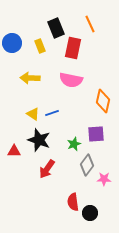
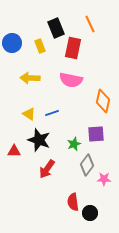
yellow triangle: moved 4 px left
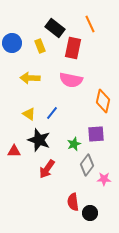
black rectangle: moved 1 px left; rotated 30 degrees counterclockwise
blue line: rotated 32 degrees counterclockwise
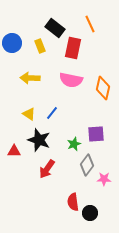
orange diamond: moved 13 px up
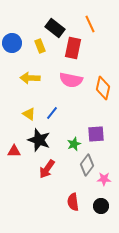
black circle: moved 11 px right, 7 px up
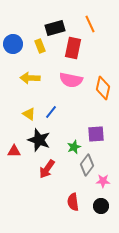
black rectangle: rotated 54 degrees counterclockwise
blue circle: moved 1 px right, 1 px down
blue line: moved 1 px left, 1 px up
green star: moved 3 px down
pink star: moved 1 px left, 2 px down
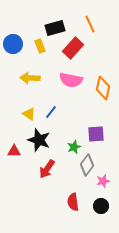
red rectangle: rotated 30 degrees clockwise
pink star: rotated 16 degrees counterclockwise
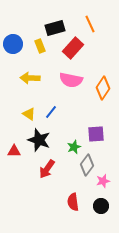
orange diamond: rotated 20 degrees clockwise
